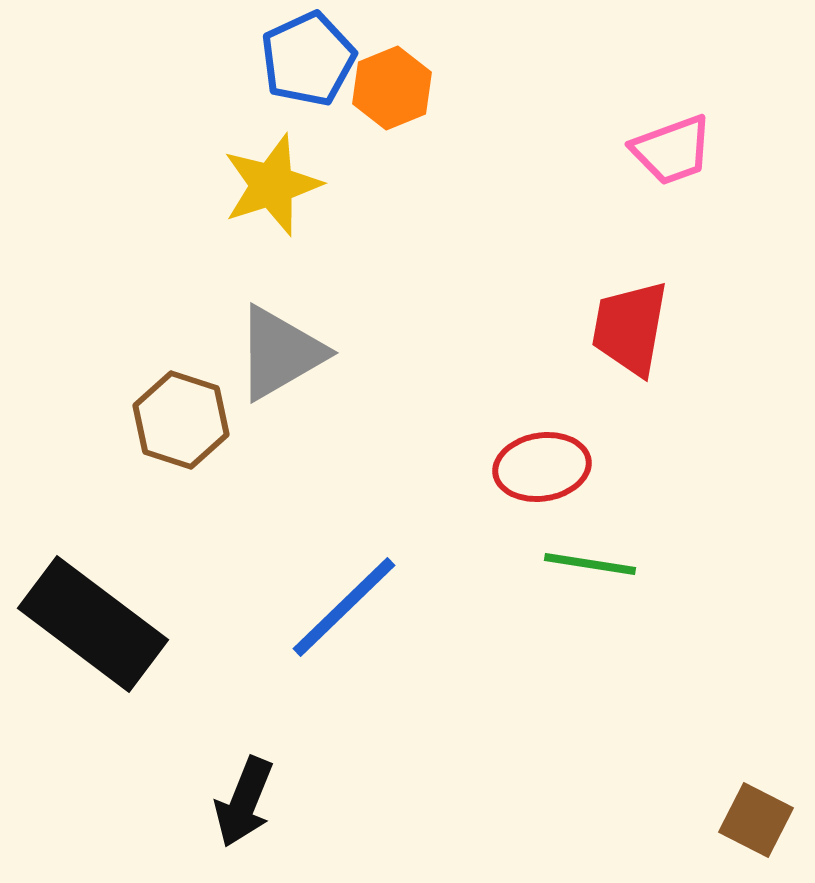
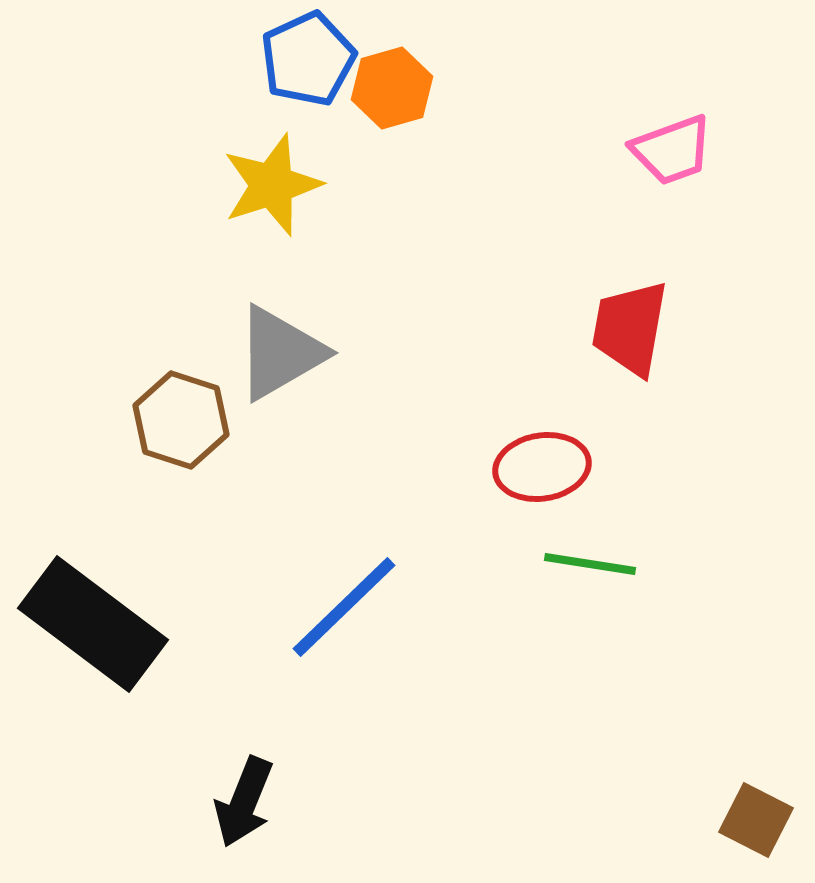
orange hexagon: rotated 6 degrees clockwise
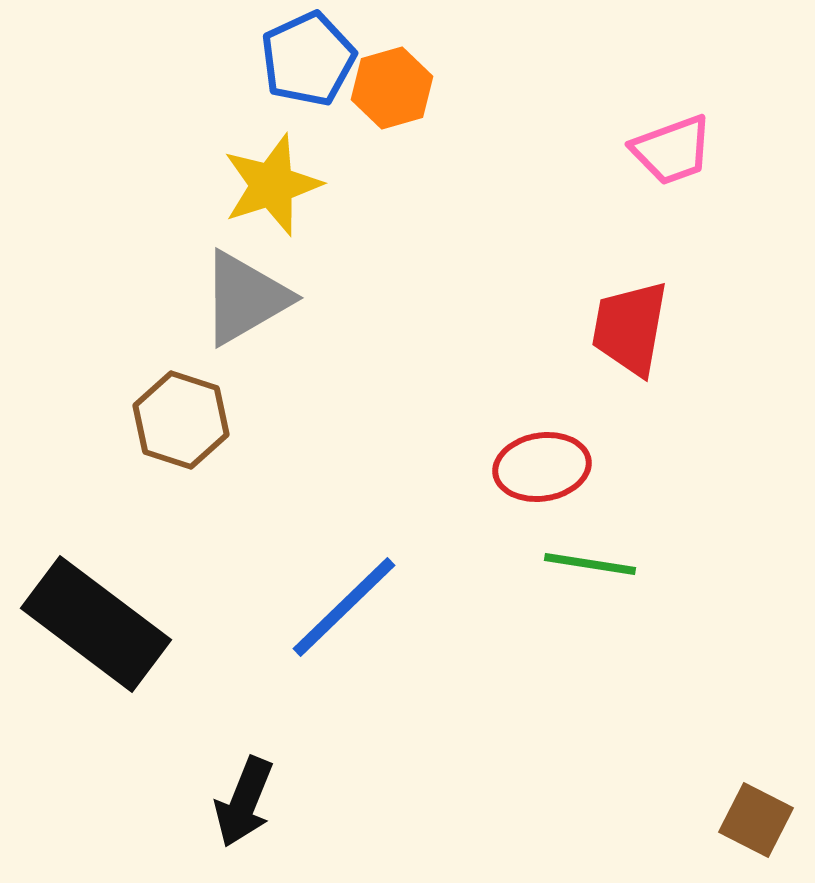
gray triangle: moved 35 px left, 55 px up
black rectangle: moved 3 px right
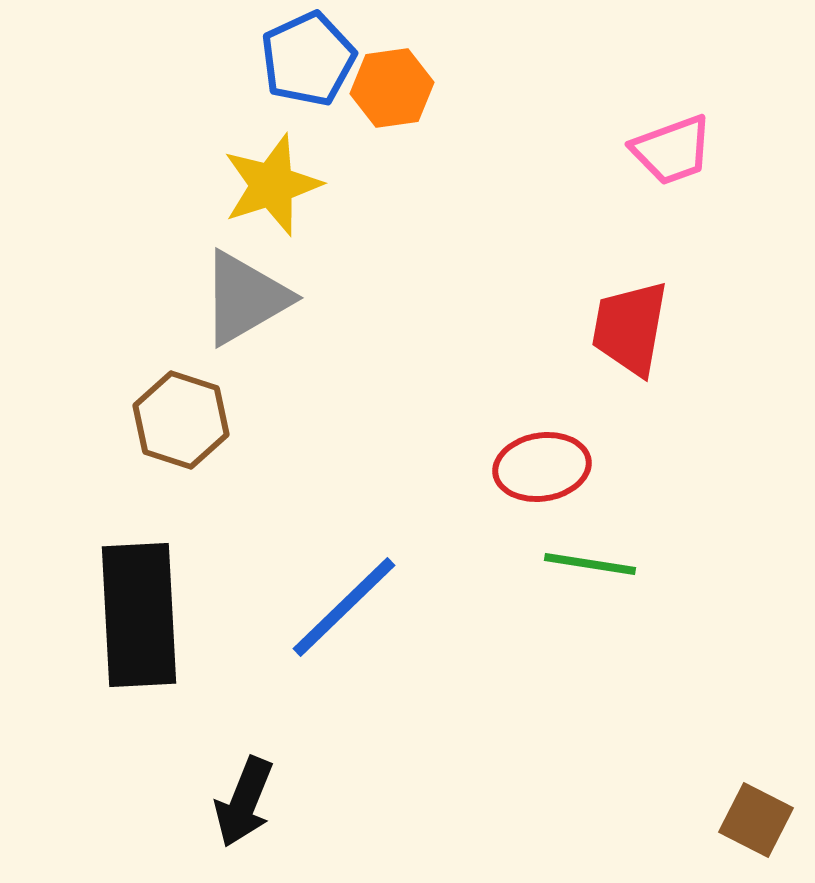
orange hexagon: rotated 8 degrees clockwise
black rectangle: moved 43 px right, 9 px up; rotated 50 degrees clockwise
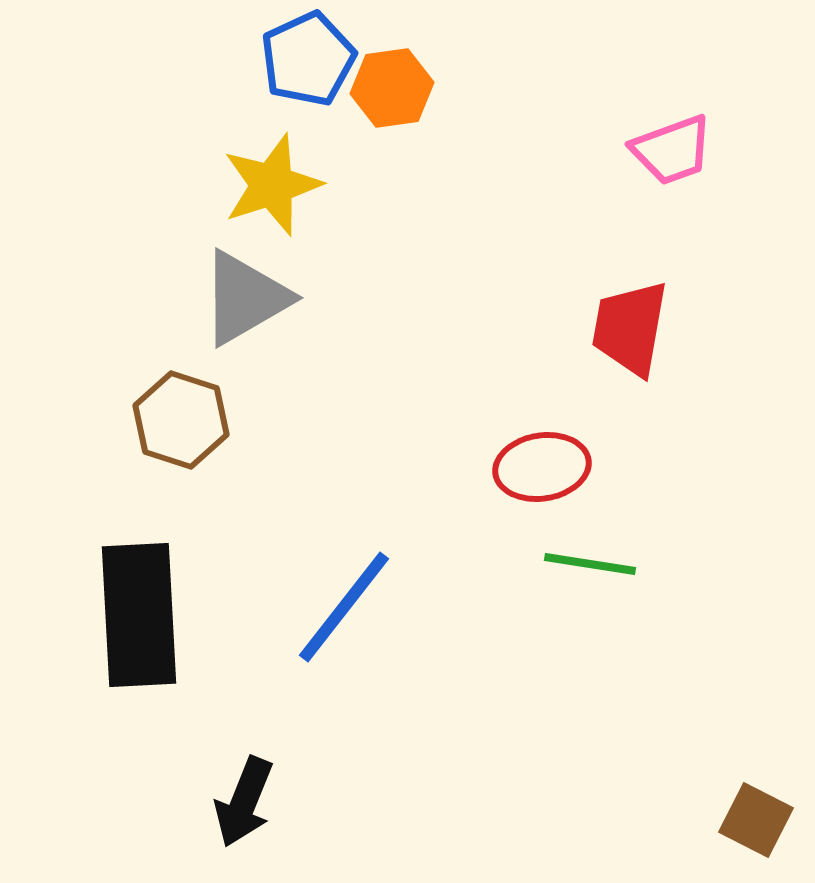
blue line: rotated 8 degrees counterclockwise
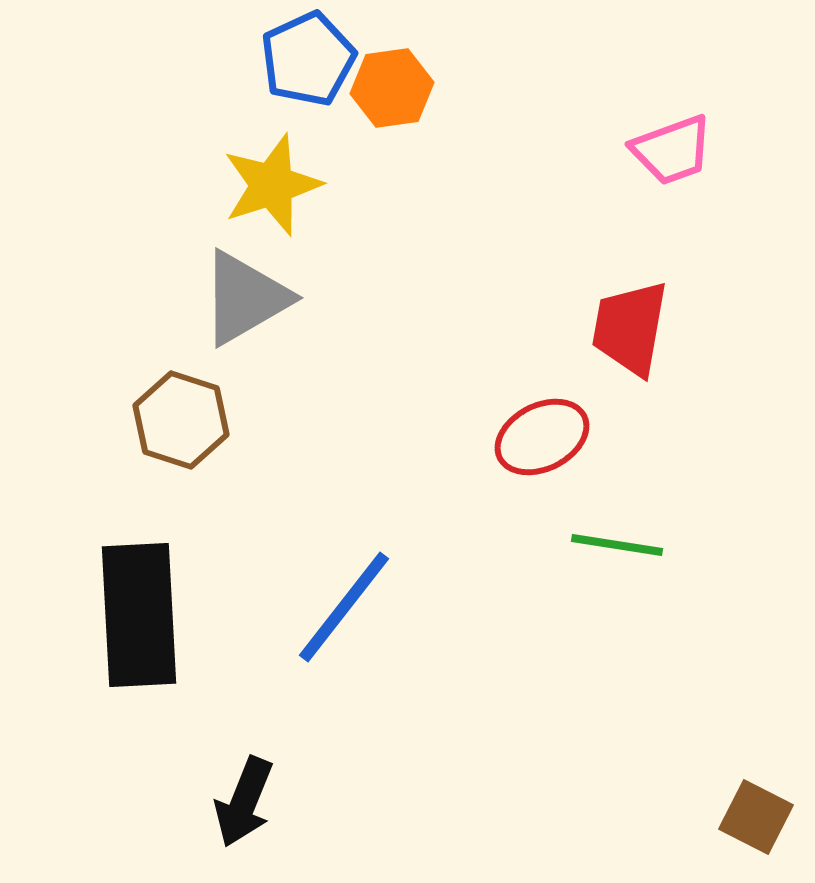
red ellipse: moved 30 px up; rotated 18 degrees counterclockwise
green line: moved 27 px right, 19 px up
brown square: moved 3 px up
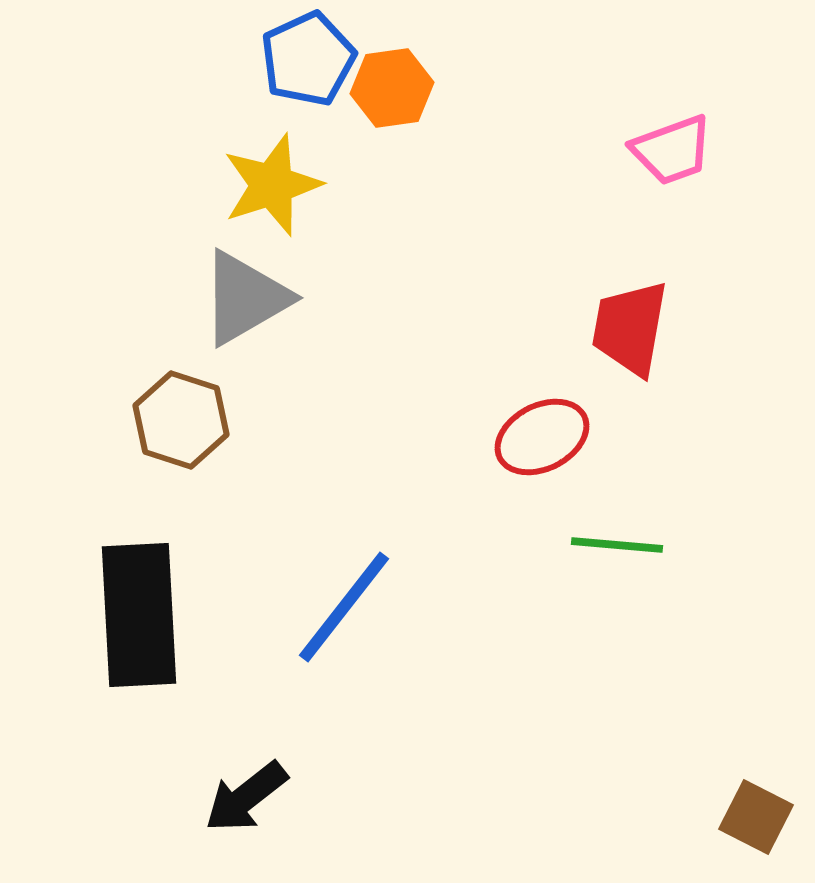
green line: rotated 4 degrees counterclockwise
black arrow: moved 2 px right, 5 px up; rotated 30 degrees clockwise
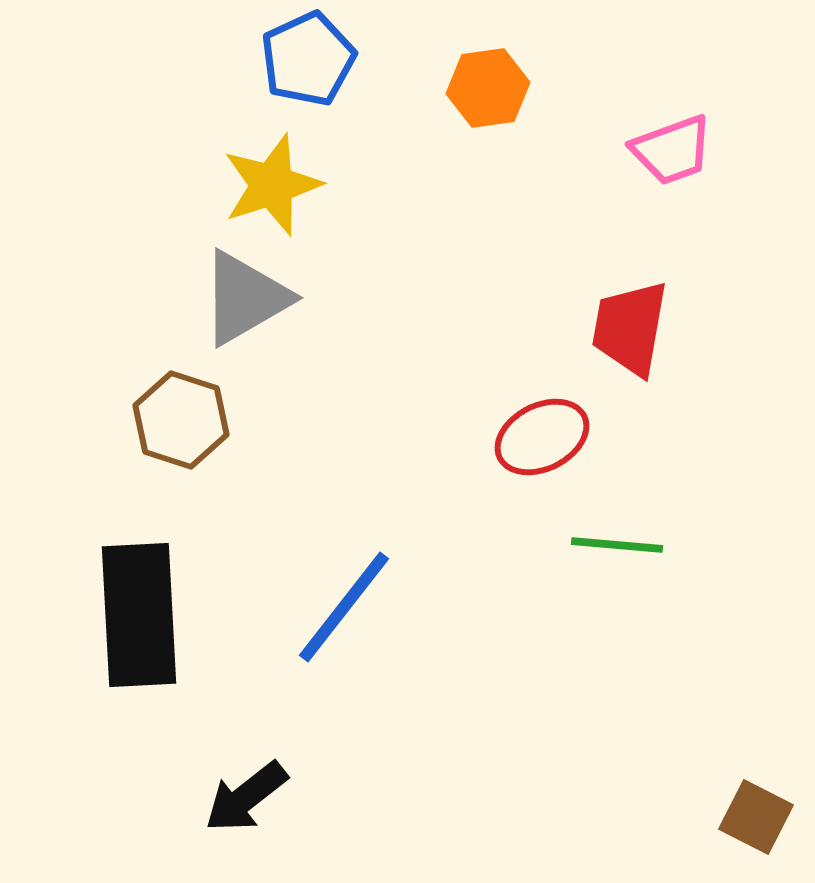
orange hexagon: moved 96 px right
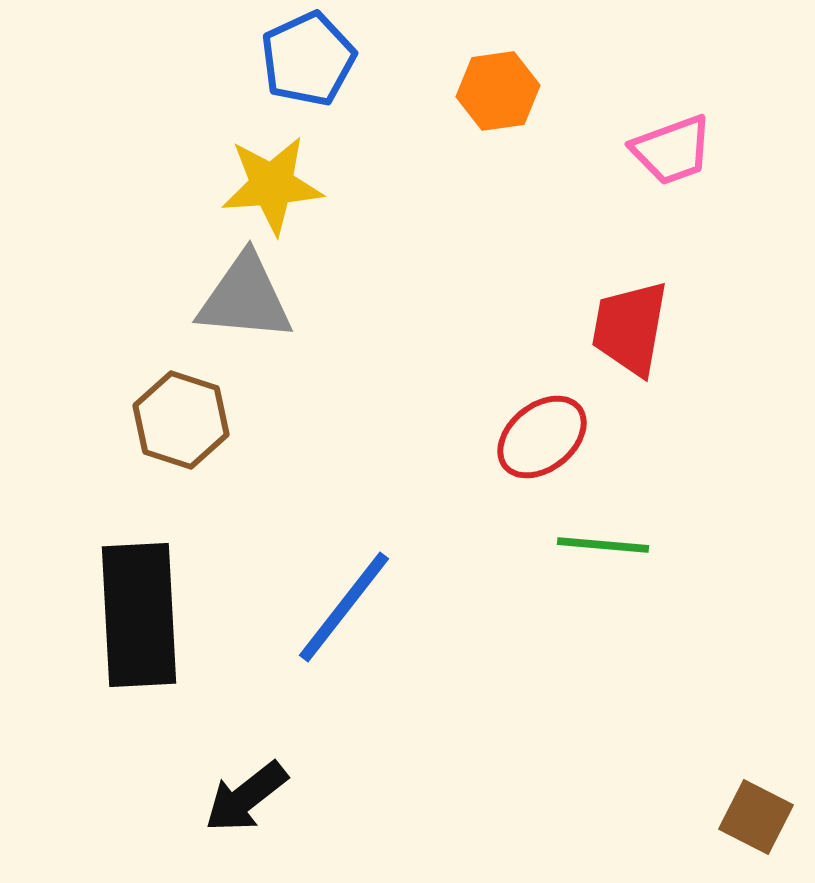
orange hexagon: moved 10 px right, 3 px down
yellow star: rotated 14 degrees clockwise
gray triangle: rotated 35 degrees clockwise
red ellipse: rotated 12 degrees counterclockwise
green line: moved 14 px left
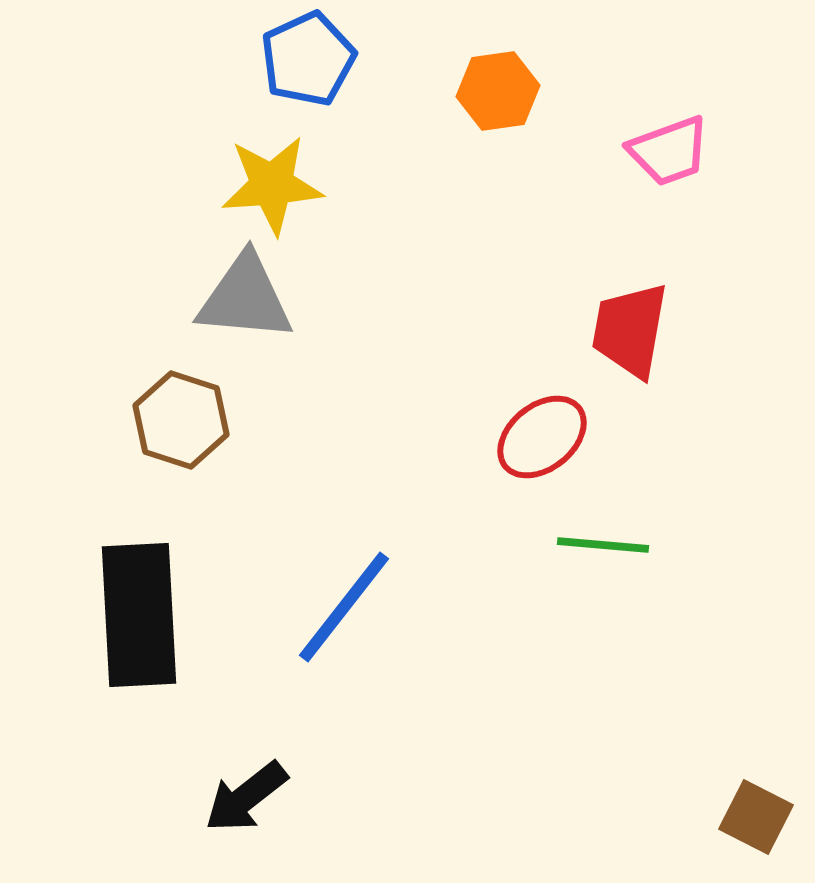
pink trapezoid: moved 3 px left, 1 px down
red trapezoid: moved 2 px down
